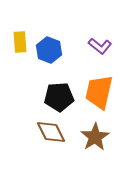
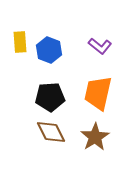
orange trapezoid: moved 1 px left, 1 px down
black pentagon: moved 9 px left
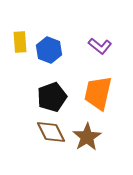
black pentagon: moved 2 px right; rotated 16 degrees counterclockwise
brown star: moved 8 px left
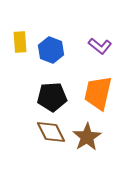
blue hexagon: moved 2 px right
black pentagon: rotated 16 degrees clockwise
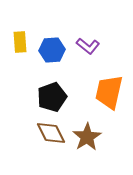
purple L-shape: moved 12 px left
blue hexagon: moved 1 px right; rotated 25 degrees counterclockwise
orange trapezoid: moved 11 px right, 1 px up
black pentagon: rotated 16 degrees counterclockwise
brown diamond: moved 1 px down
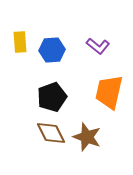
purple L-shape: moved 10 px right
brown star: rotated 20 degrees counterclockwise
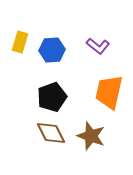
yellow rectangle: rotated 20 degrees clockwise
brown star: moved 4 px right, 1 px up
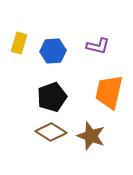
yellow rectangle: moved 1 px left, 1 px down
purple L-shape: rotated 25 degrees counterclockwise
blue hexagon: moved 1 px right, 1 px down
brown diamond: moved 1 px up; rotated 32 degrees counterclockwise
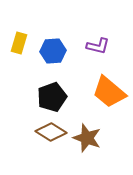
orange trapezoid: rotated 63 degrees counterclockwise
brown star: moved 4 px left, 2 px down
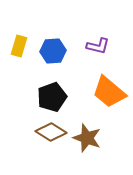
yellow rectangle: moved 3 px down
